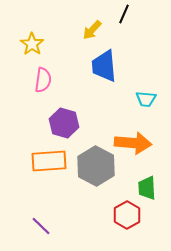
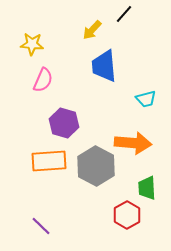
black line: rotated 18 degrees clockwise
yellow star: rotated 30 degrees counterclockwise
pink semicircle: rotated 15 degrees clockwise
cyan trapezoid: rotated 20 degrees counterclockwise
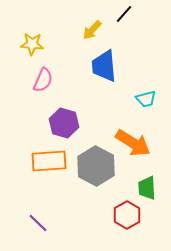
orange arrow: rotated 27 degrees clockwise
purple line: moved 3 px left, 3 px up
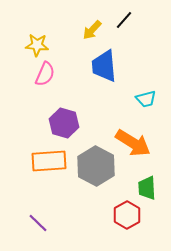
black line: moved 6 px down
yellow star: moved 5 px right, 1 px down
pink semicircle: moved 2 px right, 6 px up
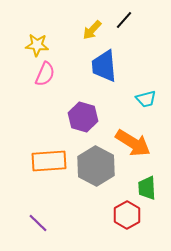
purple hexagon: moved 19 px right, 6 px up
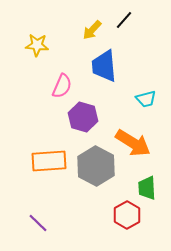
pink semicircle: moved 17 px right, 12 px down
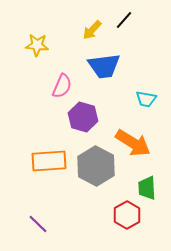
blue trapezoid: rotated 92 degrees counterclockwise
cyan trapezoid: rotated 25 degrees clockwise
purple line: moved 1 px down
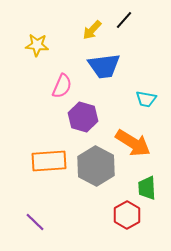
purple line: moved 3 px left, 2 px up
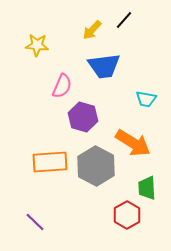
orange rectangle: moved 1 px right, 1 px down
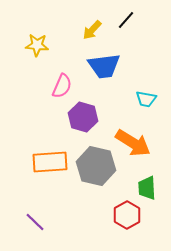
black line: moved 2 px right
gray hexagon: rotated 15 degrees counterclockwise
